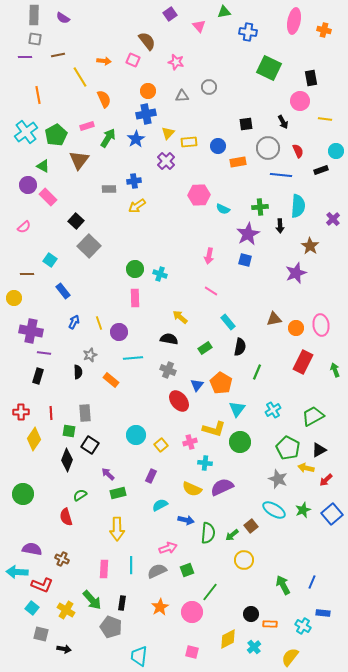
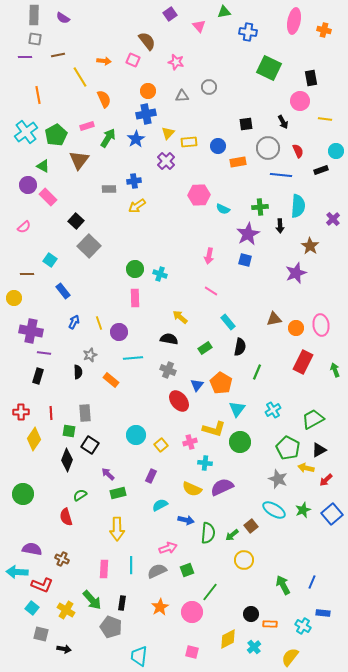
green trapezoid at (313, 416): moved 3 px down
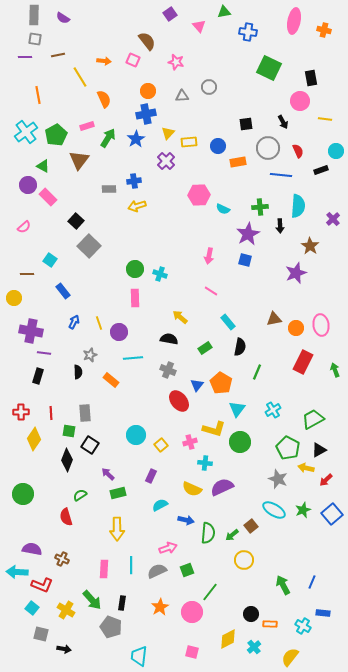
yellow arrow at (137, 206): rotated 18 degrees clockwise
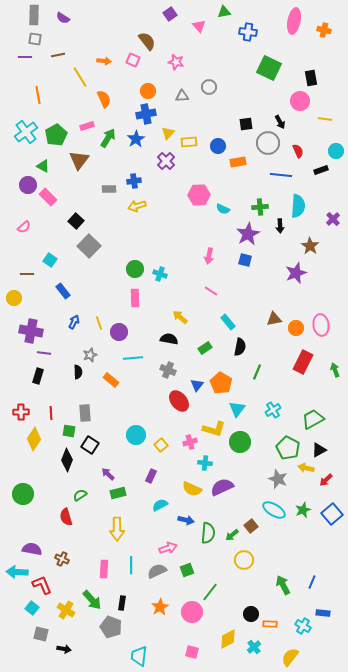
black arrow at (283, 122): moved 3 px left
gray circle at (268, 148): moved 5 px up
red L-shape at (42, 585): rotated 135 degrees counterclockwise
